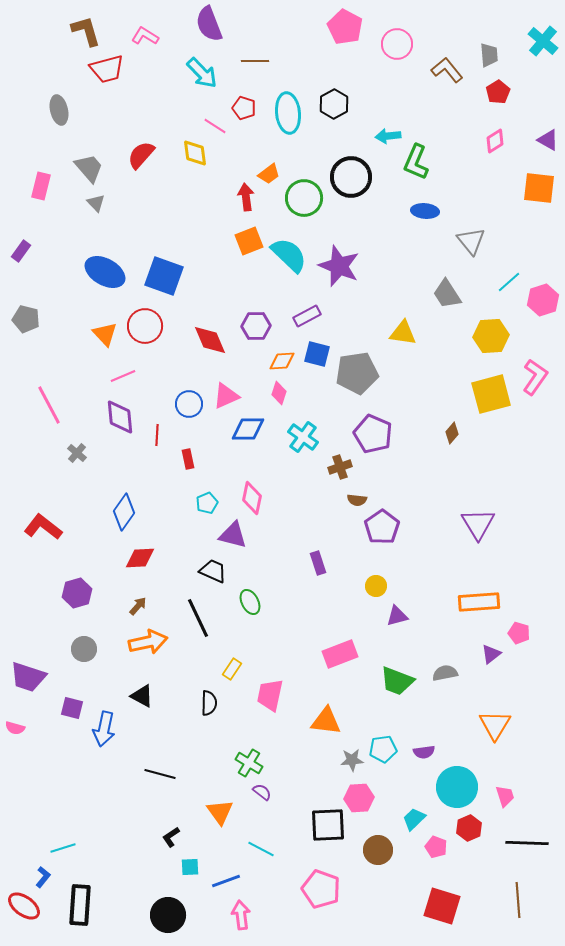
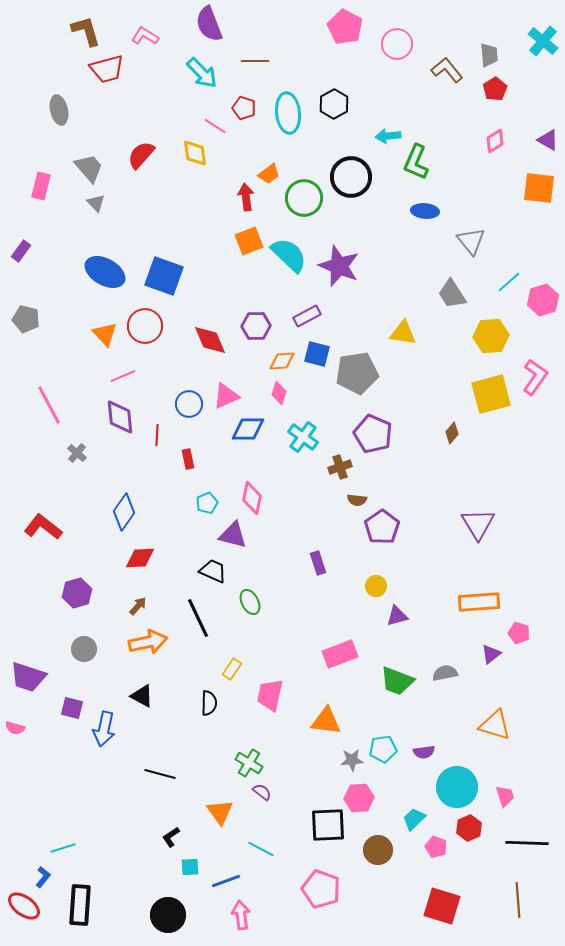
red pentagon at (498, 92): moved 3 px left, 3 px up
gray trapezoid at (447, 294): moved 5 px right
orange triangle at (495, 725): rotated 44 degrees counterclockwise
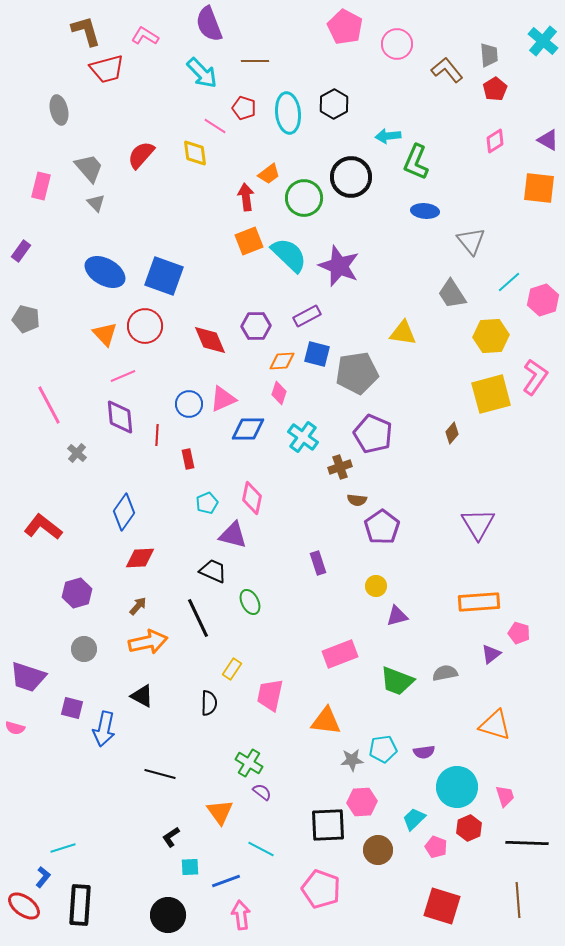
pink triangle at (226, 396): moved 3 px left, 3 px down
pink hexagon at (359, 798): moved 3 px right, 4 px down
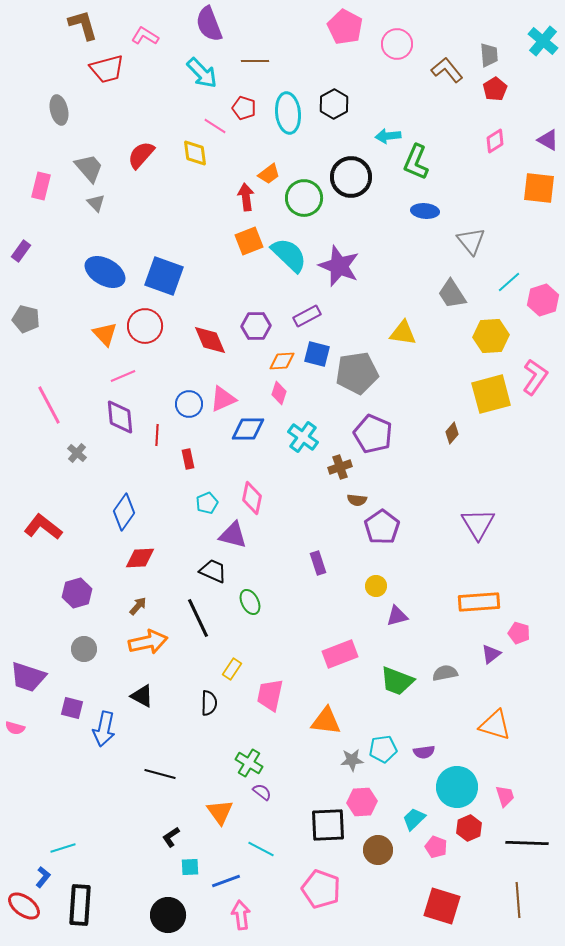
brown L-shape at (86, 31): moved 3 px left, 6 px up
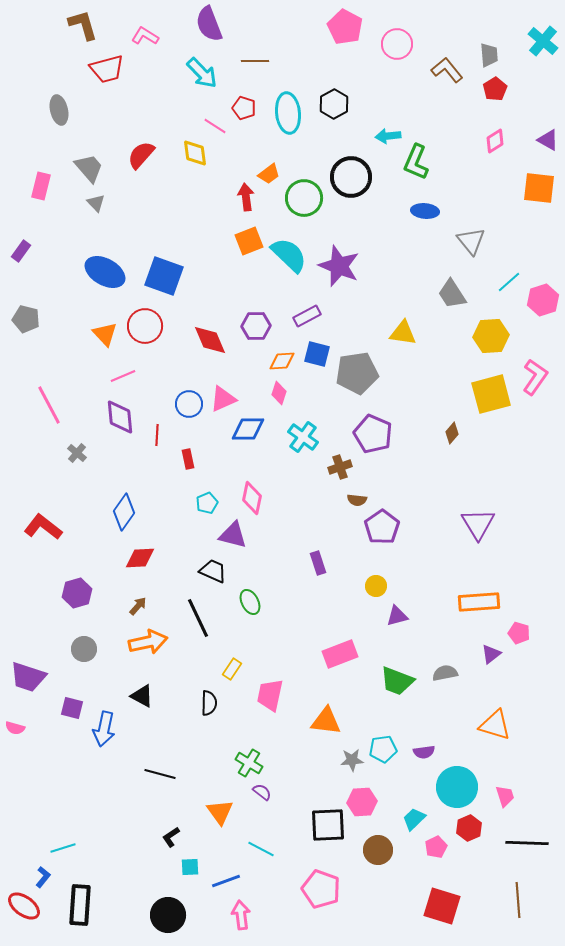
pink pentagon at (436, 847): rotated 25 degrees clockwise
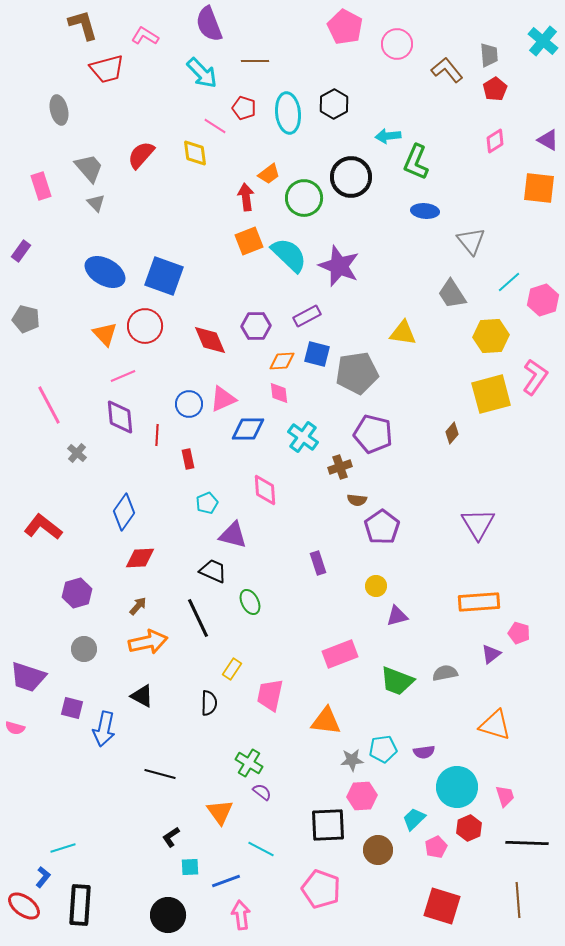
pink rectangle at (41, 186): rotated 32 degrees counterclockwise
pink diamond at (279, 393): rotated 25 degrees counterclockwise
purple pentagon at (373, 434): rotated 9 degrees counterclockwise
pink diamond at (252, 498): moved 13 px right, 8 px up; rotated 16 degrees counterclockwise
pink hexagon at (362, 802): moved 6 px up
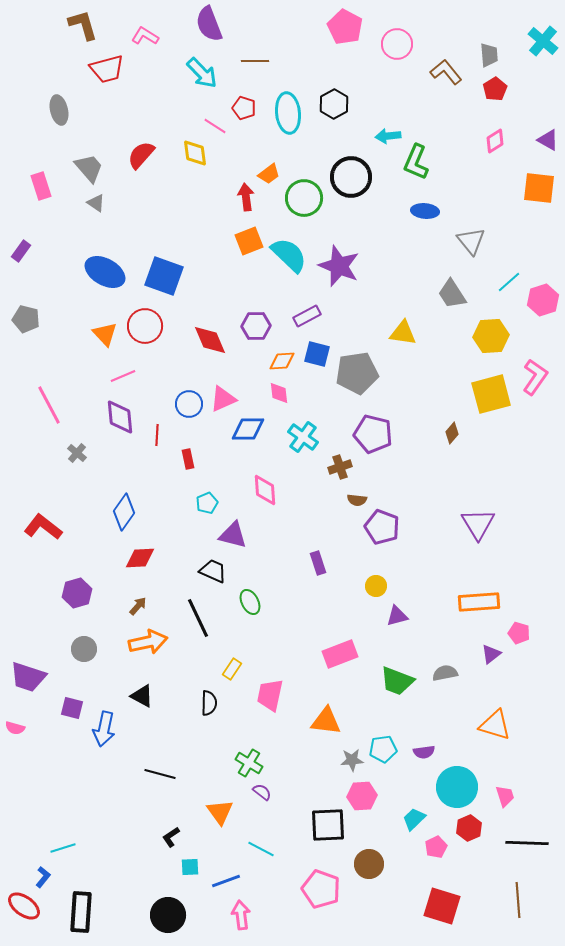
brown L-shape at (447, 70): moved 1 px left, 2 px down
gray triangle at (96, 203): rotated 12 degrees counterclockwise
purple pentagon at (382, 527): rotated 16 degrees counterclockwise
brown circle at (378, 850): moved 9 px left, 14 px down
black rectangle at (80, 905): moved 1 px right, 7 px down
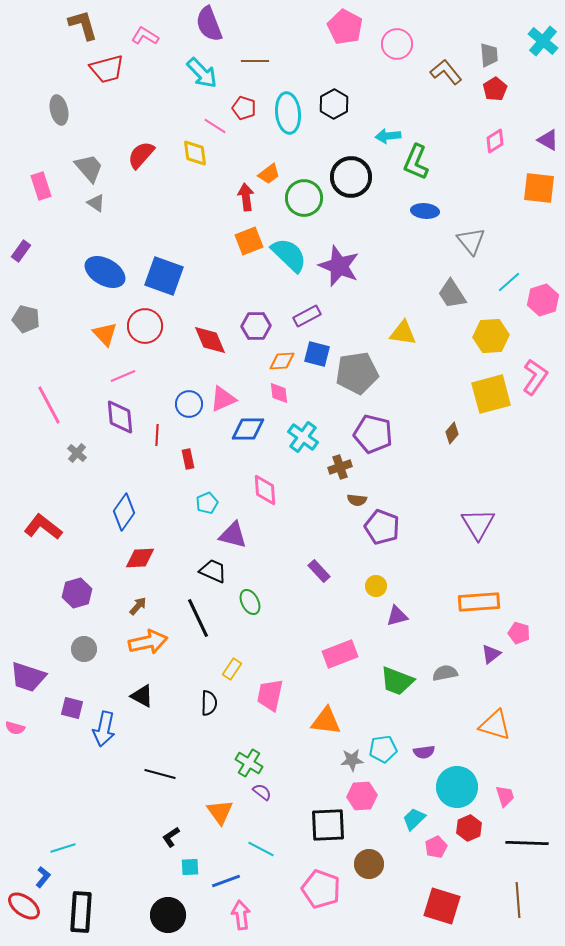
purple rectangle at (318, 563): moved 1 px right, 8 px down; rotated 25 degrees counterclockwise
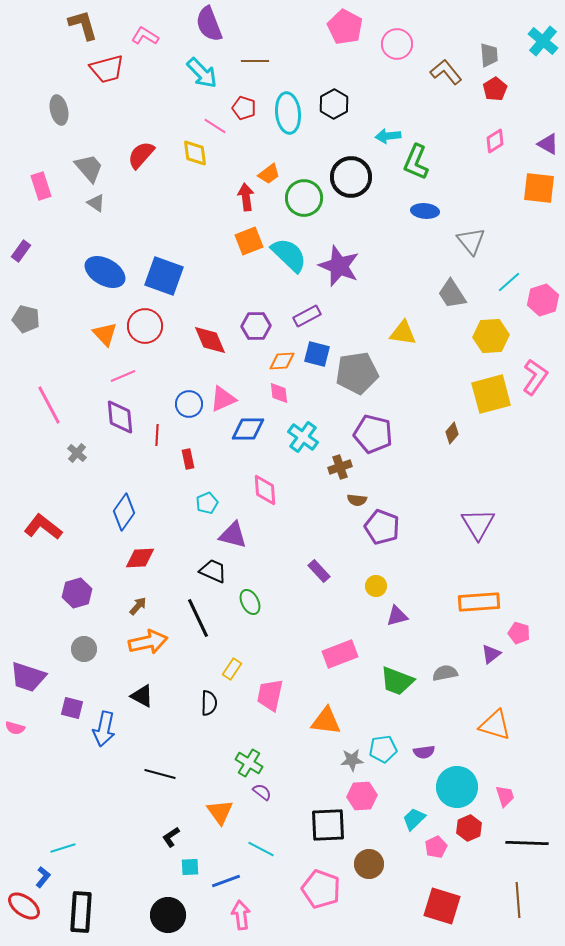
purple triangle at (548, 140): moved 4 px down
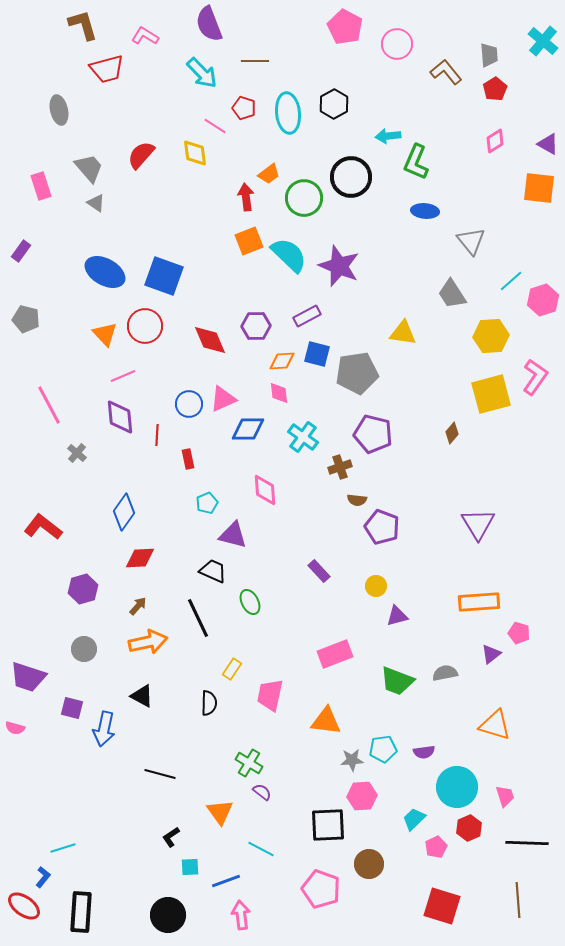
cyan line at (509, 282): moved 2 px right, 1 px up
purple hexagon at (77, 593): moved 6 px right, 4 px up
pink rectangle at (340, 654): moved 5 px left
